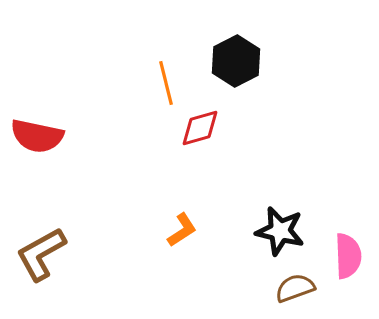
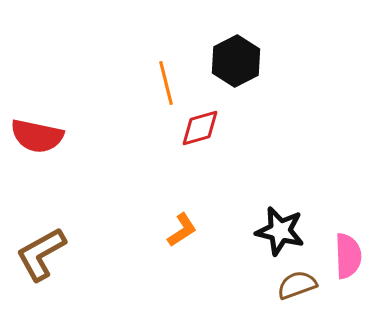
brown semicircle: moved 2 px right, 3 px up
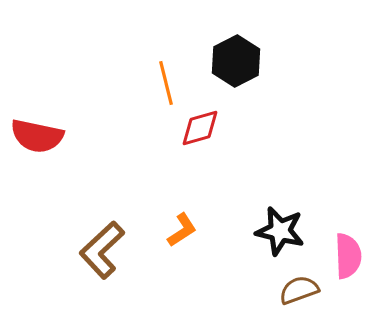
brown L-shape: moved 61 px right, 4 px up; rotated 14 degrees counterclockwise
brown semicircle: moved 2 px right, 5 px down
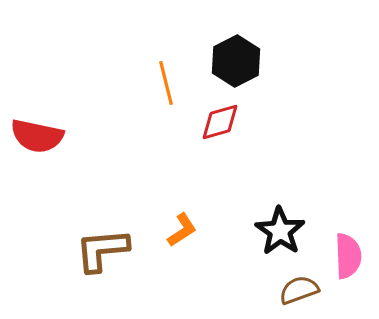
red diamond: moved 20 px right, 6 px up
black star: rotated 21 degrees clockwise
brown L-shape: rotated 38 degrees clockwise
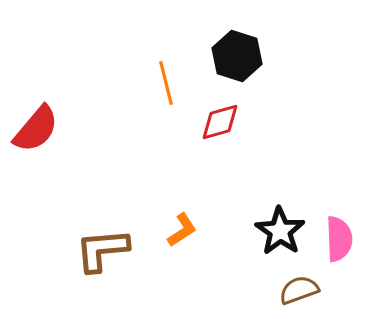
black hexagon: moved 1 px right, 5 px up; rotated 15 degrees counterclockwise
red semicircle: moved 1 px left, 7 px up; rotated 62 degrees counterclockwise
pink semicircle: moved 9 px left, 17 px up
